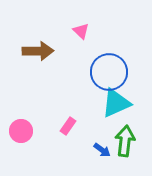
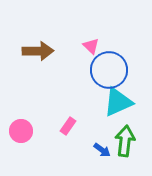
pink triangle: moved 10 px right, 15 px down
blue circle: moved 2 px up
cyan triangle: moved 2 px right, 1 px up
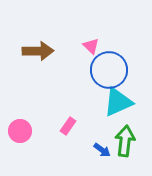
pink circle: moved 1 px left
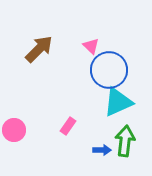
brown arrow: moved 1 px right, 2 px up; rotated 44 degrees counterclockwise
pink circle: moved 6 px left, 1 px up
blue arrow: rotated 36 degrees counterclockwise
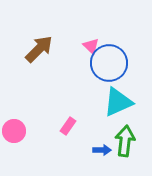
blue circle: moved 7 px up
pink circle: moved 1 px down
